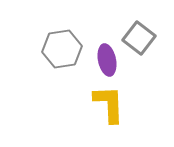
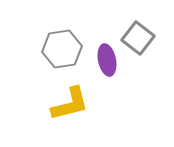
gray square: moved 1 px left
yellow L-shape: moved 39 px left; rotated 78 degrees clockwise
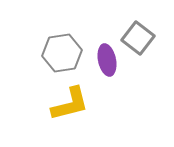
gray hexagon: moved 4 px down
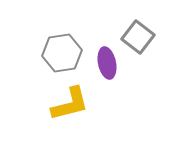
gray square: moved 1 px up
purple ellipse: moved 3 px down
